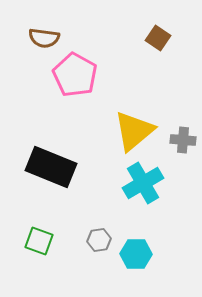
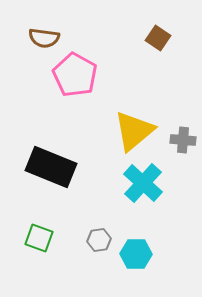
cyan cross: rotated 18 degrees counterclockwise
green square: moved 3 px up
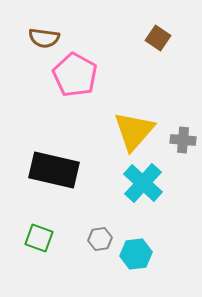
yellow triangle: rotated 9 degrees counterclockwise
black rectangle: moved 3 px right, 3 px down; rotated 9 degrees counterclockwise
gray hexagon: moved 1 px right, 1 px up
cyan hexagon: rotated 8 degrees counterclockwise
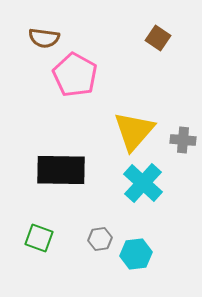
black rectangle: moved 7 px right; rotated 12 degrees counterclockwise
